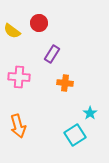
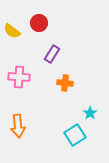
orange arrow: rotated 10 degrees clockwise
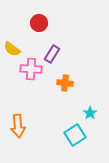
yellow semicircle: moved 18 px down
pink cross: moved 12 px right, 8 px up
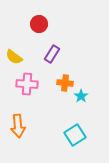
red circle: moved 1 px down
yellow semicircle: moved 2 px right, 8 px down
pink cross: moved 4 px left, 15 px down
cyan star: moved 9 px left, 17 px up
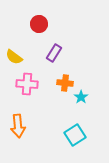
purple rectangle: moved 2 px right, 1 px up
cyan star: moved 1 px down
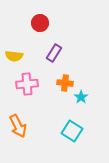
red circle: moved 1 px right, 1 px up
yellow semicircle: moved 1 px up; rotated 30 degrees counterclockwise
pink cross: rotated 10 degrees counterclockwise
orange arrow: rotated 20 degrees counterclockwise
cyan square: moved 3 px left, 4 px up; rotated 25 degrees counterclockwise
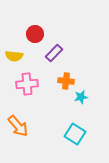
red circle: moved 5 px left, 11 px down
purple rectangle: rotated 12 degrees clockwise
orange cross: moved 1 px right, 2 px up
cyan star: rotated 24 degrees clockwise
orange arrow: rotated 15 degrees counterclockwise
cyan square: moved 3 px right, 3 px down
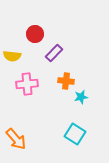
yellow semicircle: moved 2 px left
orange arrow: moved 2 px left, 13 px down
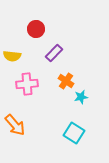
red circle: moved 1 px right, 5 px up
orange cross: rotated 28 degrees clockwise
cyan square: moved 1 px left, 1 px up
orange arrow: moved 1 px left, 14 px up
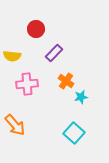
cyan square: rotated 10 degrees clockwise
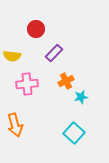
orange cross: rotated 28 degrees clockwise
orange arrow: rotated 25 degrees clockwise
